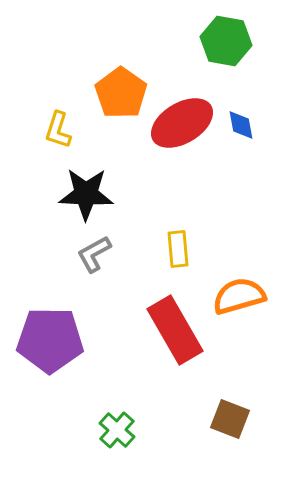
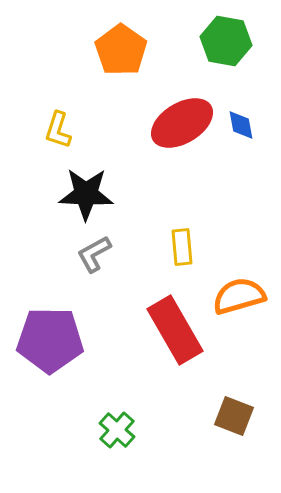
orange pentagon: moved 43 px up
yellow rectangle: moved 4 px right, 2 px up
brown square: moved 4 px right, 3 px up
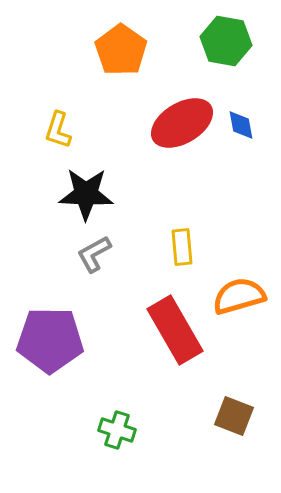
green cross: rotated 24 degrees counterclockwise
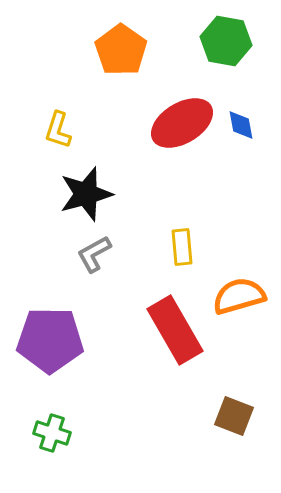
black star: rotated 18 degrees counterclockwise
green cross: moved 65 px left, 3 px down
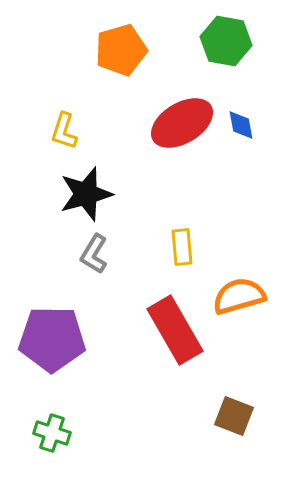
orange pentagon: rotated 21 degrees clockwise
yellow L-shape: moved 6 px right, 1 px down
gray L-shape: rotated 30 degrees counterclockwise
purple pentagon: moved 2 px right, 1 px up
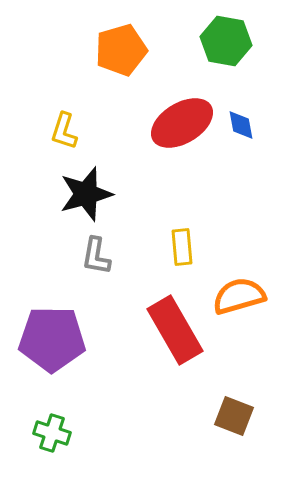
gray L-shape: moved 2 px right, 2 px down; rotated 21 degrees counterclockwise
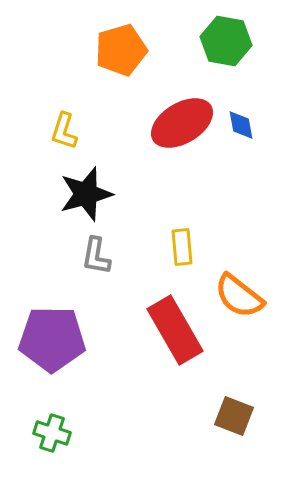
orange semicircle: rotated 126 degrees counterclockwise
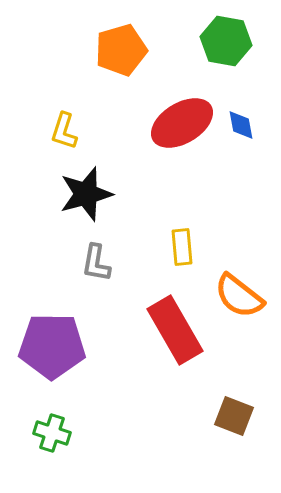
gray L-shape: moved 7 px down
purple pentagon: moved 7 px down
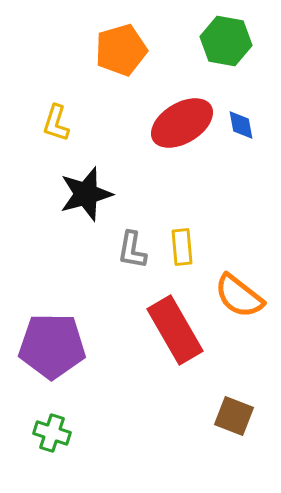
yellow L-shape: moved 8 px left, 8 px up
gray L-shape: moved 36 px right, 13 px up
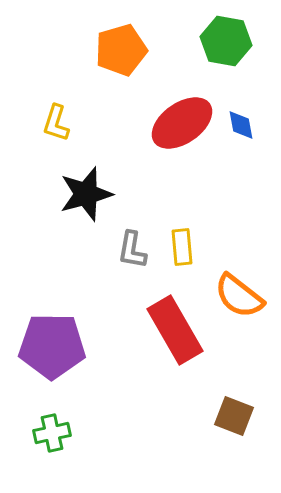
red ellipse: rotated 4 degrees counterclockwise
green cross: rotated 30 degrees counterclockwise
